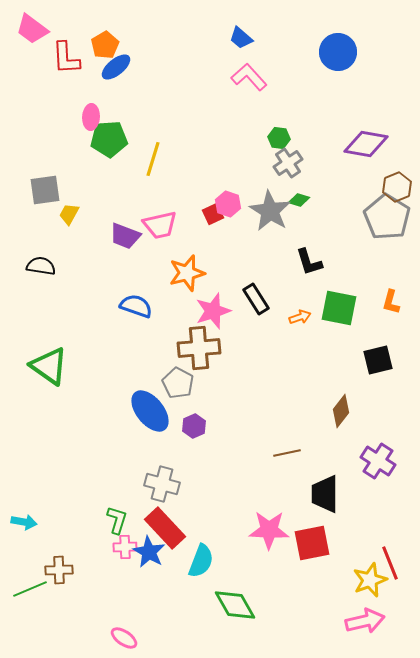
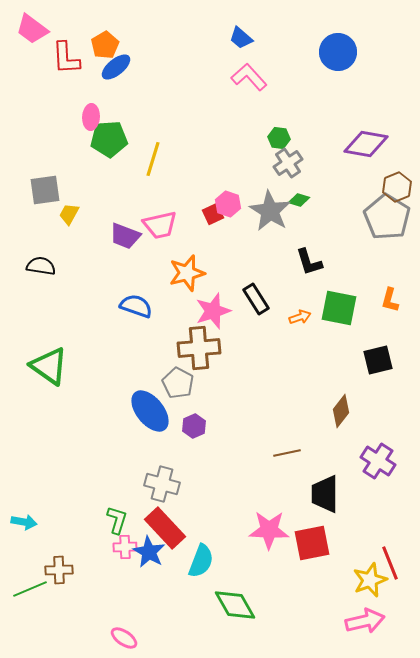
orange L-shape at (391, 302): moved 1 px left, 2 px up
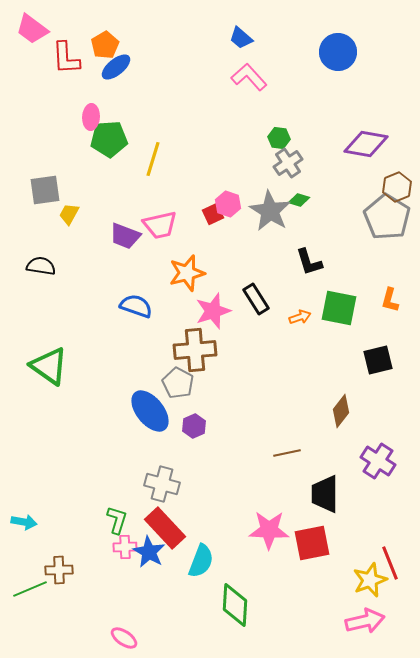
brown cross at (199, 348): moved 4 px left, 2 px down
green diamond at (235, 605): rotated 33 degrees clockwise
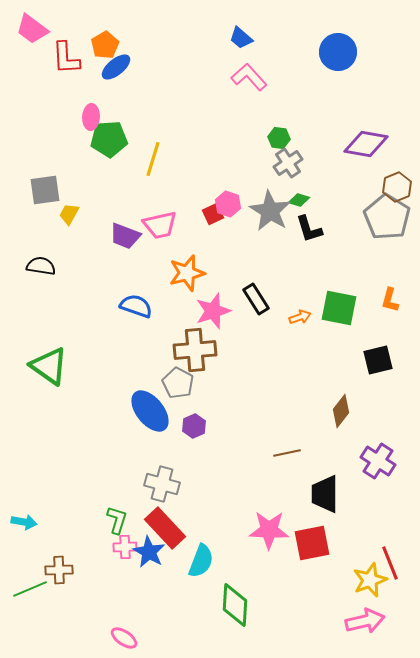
black L-shape at (309, 262): moved 33 px up
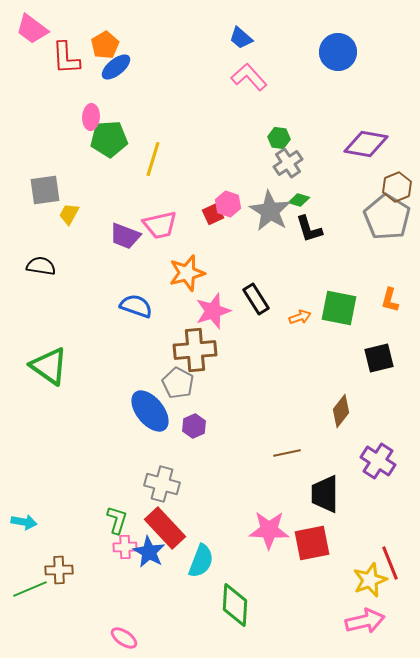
black square at (378, 360): moved 1 px right, 2 px up
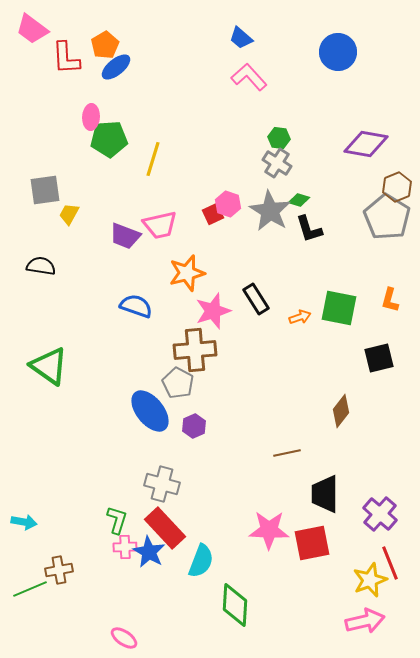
gray cross at (288, 163): moved 11 px left; rotated 24 degrees counterclockwise
purple cross at (378, 461): moved 2 px right, 53 px down; rotated 8 degrees clockwise
brown cross at (59, 570): rotated 8 degrees counterclockwise
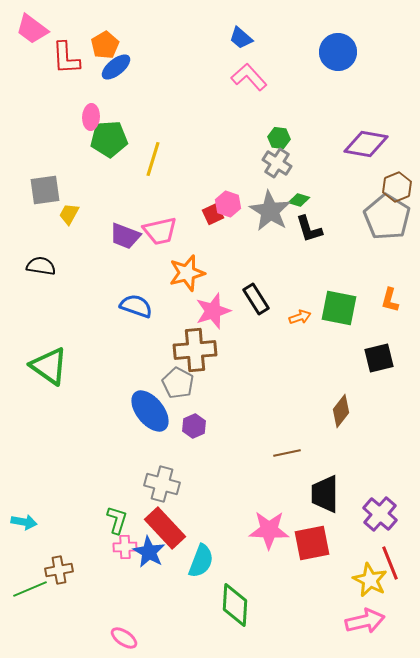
pink trapezoid at (160, 225): moved 6 px down
yellow star at (370, 580): rotated 24 degrees counterclockwise
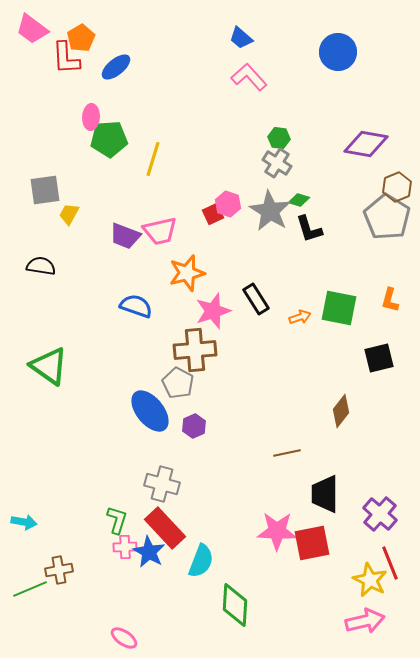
orange pentagon at (105, 45): moved 24 px left, 7 px up
pink star at (269, 530): moved 8 px right, 1 px down
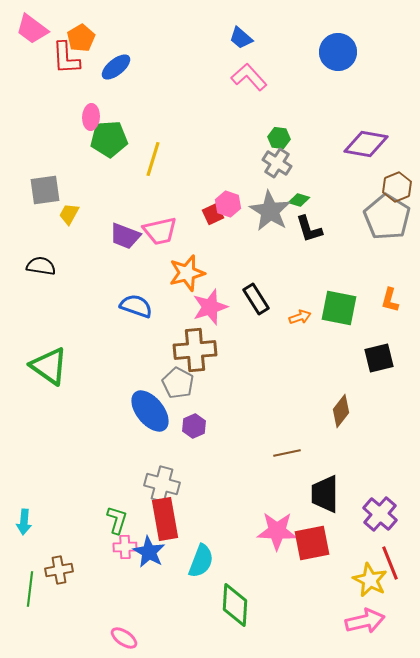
pink star at (213, 311): moved 3 px left, 4 px up
cyan arrow at (24, 522): rotated 85 degrees clockwise
red rectangle at (165, 528): moved 9 px up; rotated 33 degrees clockwise
green line at (30, 589): rotated 60 degrees counterclockwise
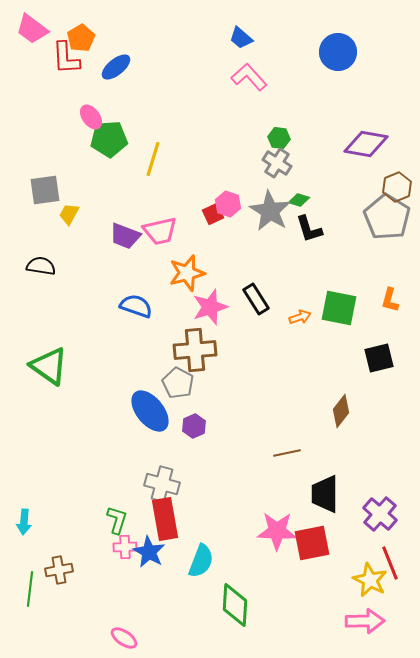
pink ellipse at (91, 117): rotated 40 degrees counterclockwise
pink arrow at (365, 621): rotated 12 degrees clockwise
